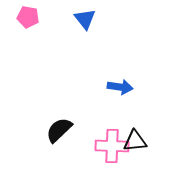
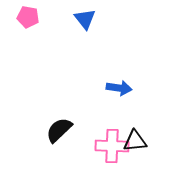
blue arrow: moved 1 px left, 1 px down
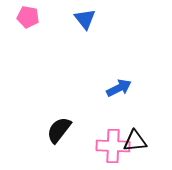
blue arrow: rotated 35 degrees counterclockwise
black semicircle: rotated 8 degrees counterclockwise
pink cross: moved 1 px right
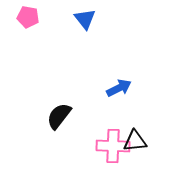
black semicircle: moved 14 px up
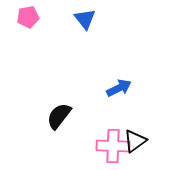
pink pentagon: rotated 20 degrees counterclockwise
black triangle: rotated 30 degrees counterclockwise
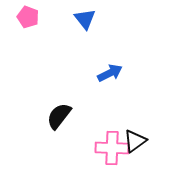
pink pentagon: rotated 30 degrees clockwise
blue arrow: moved 9 px left, 15 px up
pink cross: moved 1 px left, 2 px down
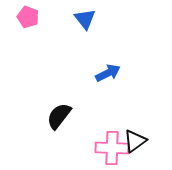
blue arrow: moved 2 px left
